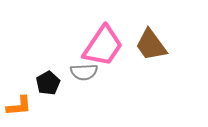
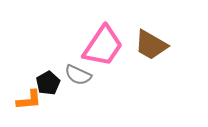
brown trapezoid: rotated 24 degrees counterclockwise
gray semicircle: moved 6 px left, 3 px down; rotated 28 degrees clockwise
orange L-shape: moved 10 px right, 6 px up
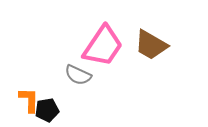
black pentagon: moved 1 px left, 27 px down; rotated 20 degrees clockwise
orange L-shape: rotated 84 degrees counterclockwise
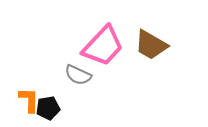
pink trapezoid: rotated 9 degrees clockwise
black pentagon: moved 1 px right, 2 px up
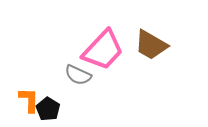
pink trapezoid: moved 4 px down
black pentagon: moved 1 px down; rotated 30 degrees counterclockwise
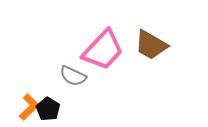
gray semicircle: moved 5 px left, 1 px down
orange L-shape: moved 7 px down; rotated 44 degrees clockwise
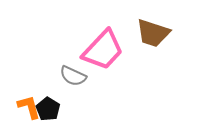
brown trapezoid: moved 2 px right, 12 px up; rotated 12 degrees counterclockwise
orange L-shape: rotated 60 degrees counterclockwise
